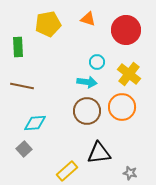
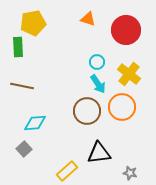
yellow pentagon: moved 15 px left, 1 px up
cyan arrow: moved 11 px right, 2 px down; rotated 48 degrees clockwise
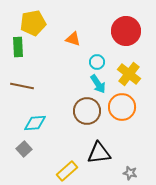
orange triangle: moved 15 px left, 20 px down
red circle: moved 1 px down
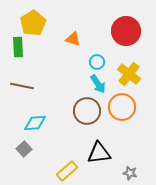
yellow pentagon: rotated 20 degrees counterclockwise
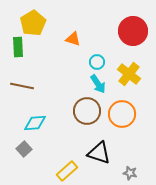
red circle: moved 7 px right
orange circle: moved 7 px down
black triangle: rotated 25 degrees clockwise
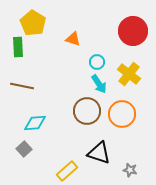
yellow pentagon: rotated 10 degrees counterclockwise
cyan arrow: moved 1 px right
gray star: moved 3 px up
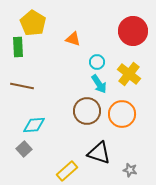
cyan diamond: moved 1 px left, 2 px down
